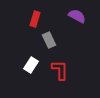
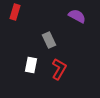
red rectangle: moved 20 px left, 7 px up
white rectangle: rotated 21 degrees counterclockwise
red L-shape: moved 1 px left, 1 px up; rotated 30 degrees clockwise
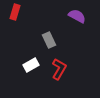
white rectangle: rotated 49 degrees clockwise
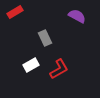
red rectangle: rotated 42 degrees clockwise
gray rectangle: moved 4 px left, 2 px up
red L-shape: rotated 30 degrees clockwise
